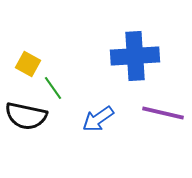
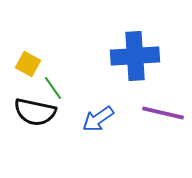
black semicircle: moved 9 px right, 4 px up
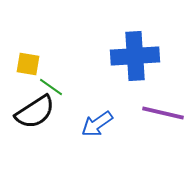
yellow square: rotated 20 degrees counterclockwise
green line: moved 2 px left, 1 px up; rotated 20 degrees counterclockwise
black semicircle: rotated 45 degrees counterclockwise
blue arrow: moved 1 px left, 5 px down
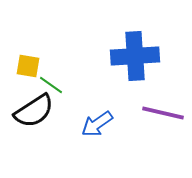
yellow square: moved 2 px down
green line: moved 2 px up
black semicircle: moved 1 px left, 1 px up
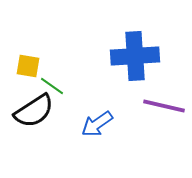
green line: moved 1 px right, 1 px down
purple line: moved 1 px right, 7 px up
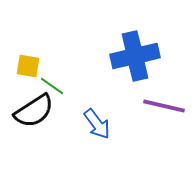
blue cross: rotated 9 degrees counterclockwise
blue arrow: rotated 92 degrees counterclockwise
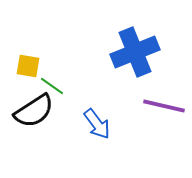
blue cross: moved 4 px up; rotated 9 degrees counterclockwise
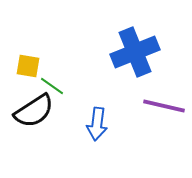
blue arrow: rotated 44 degrees clockwise
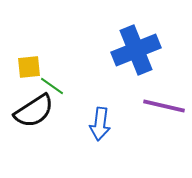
blue cross: moved 1 px right, 2 px up
yellow square: moved 1 px right, 1 px down; rotated 15 degrees counterclockwise
blue arrow: moved 3 px right
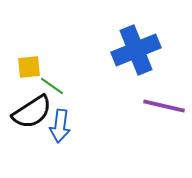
black semicircle: moved 2 px left, 1 px down
blue arrow: moved 40 px left, 2 px down
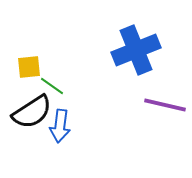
purple line: moved 1 px right, 1 px up
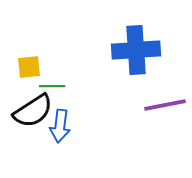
blue cross: rotated 18 degrees clockwise
green line: rotated 35 degrees counterclockwise
purple line: rotated 24 degrees counterclockwise
black semicircle: moved 1 px right, 1 px up
